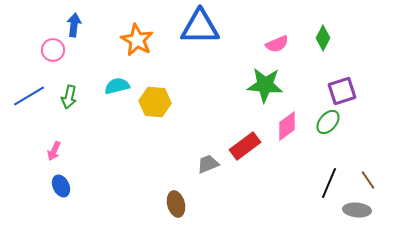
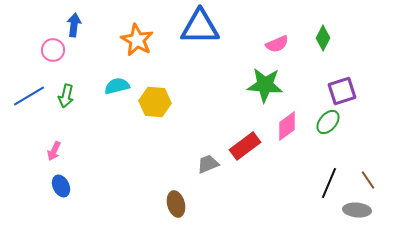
green arrow: moved 3 px left, 1 px up
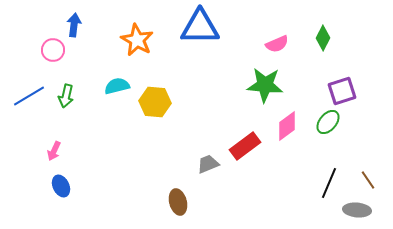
brown ellipse: moved 2 px right, 2 px up
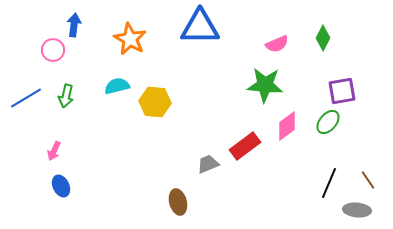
orange star: moved 7 px left, 1 px up
purple square: rotated 8 degrees clockwise
blue line: moved 3 px left, 2 px down
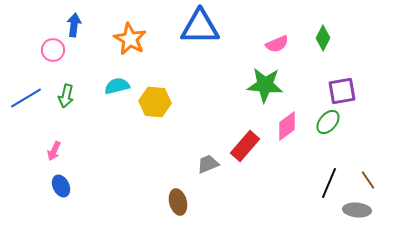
red rectangle: rotated 12 degrees counterclockwise
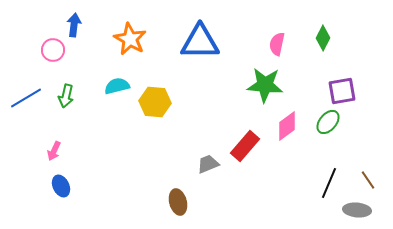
blue triangle: moved 15 px down
pink semicircle: rotated 125 degrees clockwise
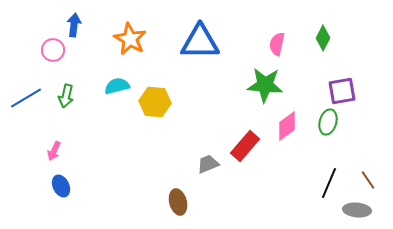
green ellipse: rotated 25 degrees counterclockwise
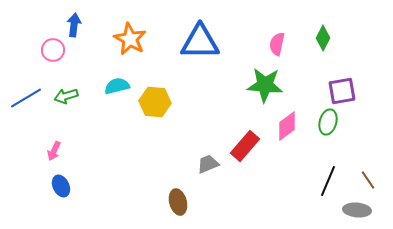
green arrow: rotated 60 degrees clockwise
black line: moved 1 px left, 2 px up
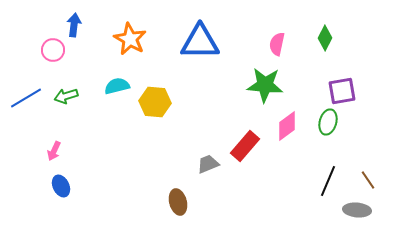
green diamond: moved 2 px right
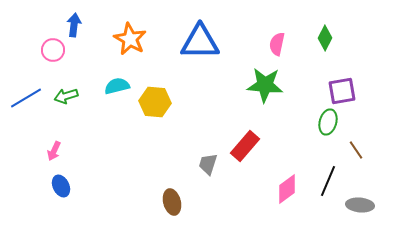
pink diamond: moved 63 px down
gray trapezoid: rotated 50 degrees counterclockwise
brown line: moved 12 px left, 30 px up
brown ellipse: moved 6 px left
gray ellipse: moved 3 px right, 5 px up
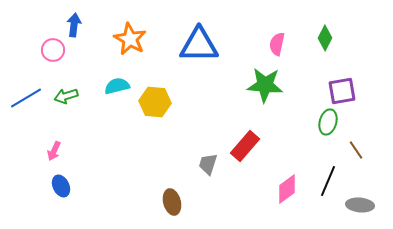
blue triangle: moved 1 px left, 3 px down
